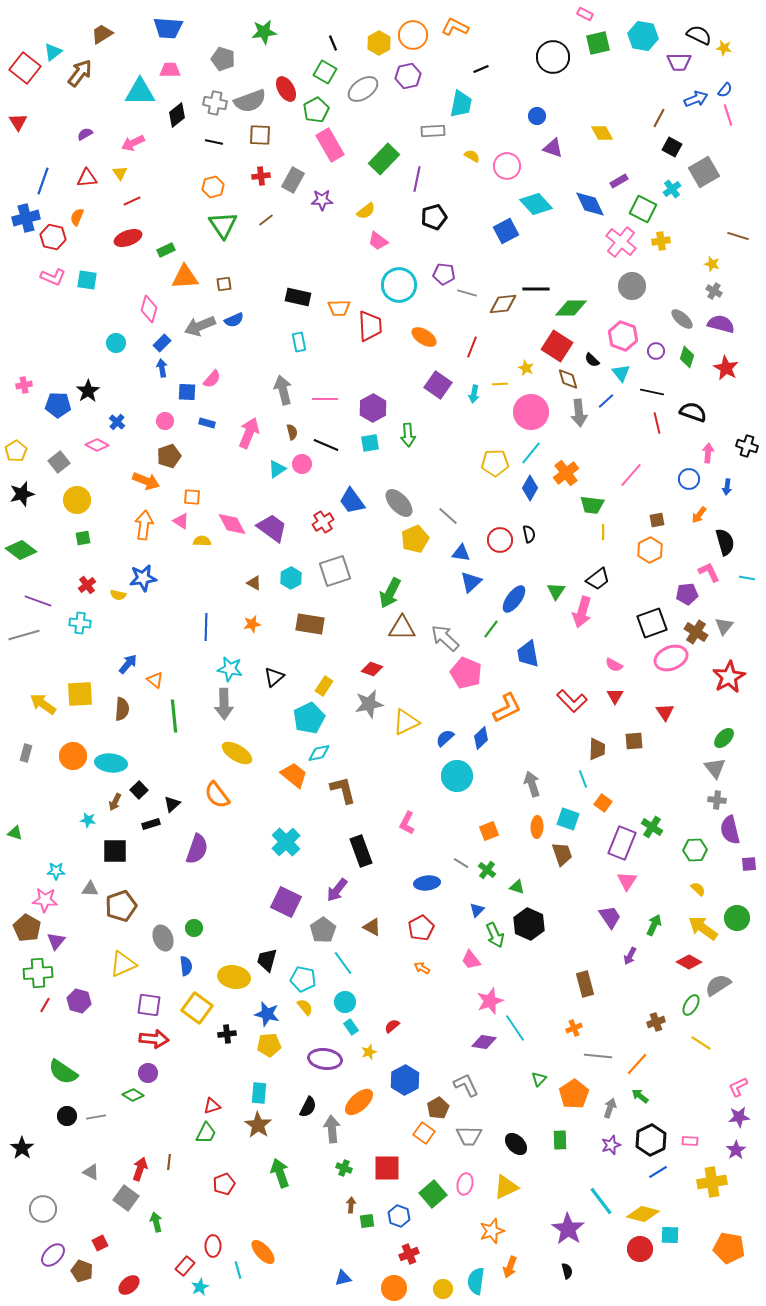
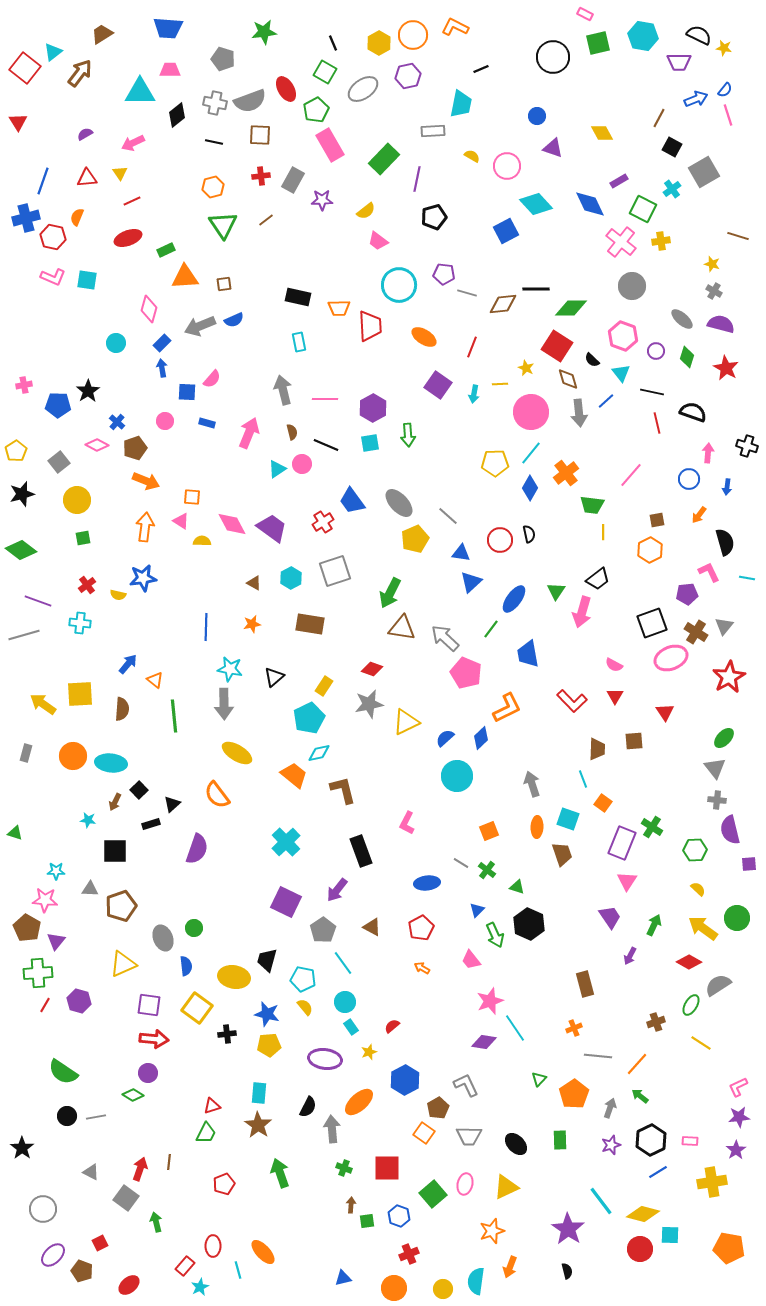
brown pentagon at (169, 456): moved 34 px left, 8 px up
orange arrow at (144, 525): moved 1 px right, 2 px down
brown triangle at (402, 628): rotated 8 degrees clockwise
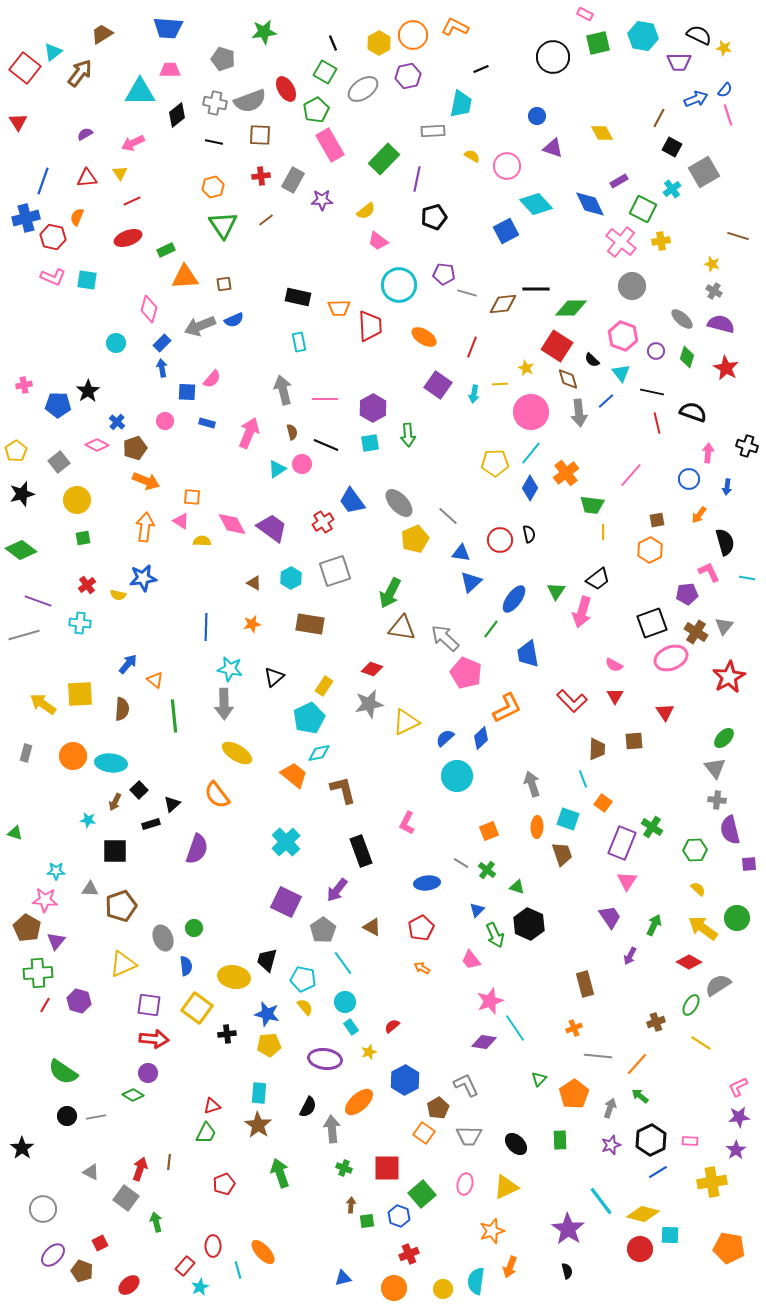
green square at (433, 1194): moved 11 px left
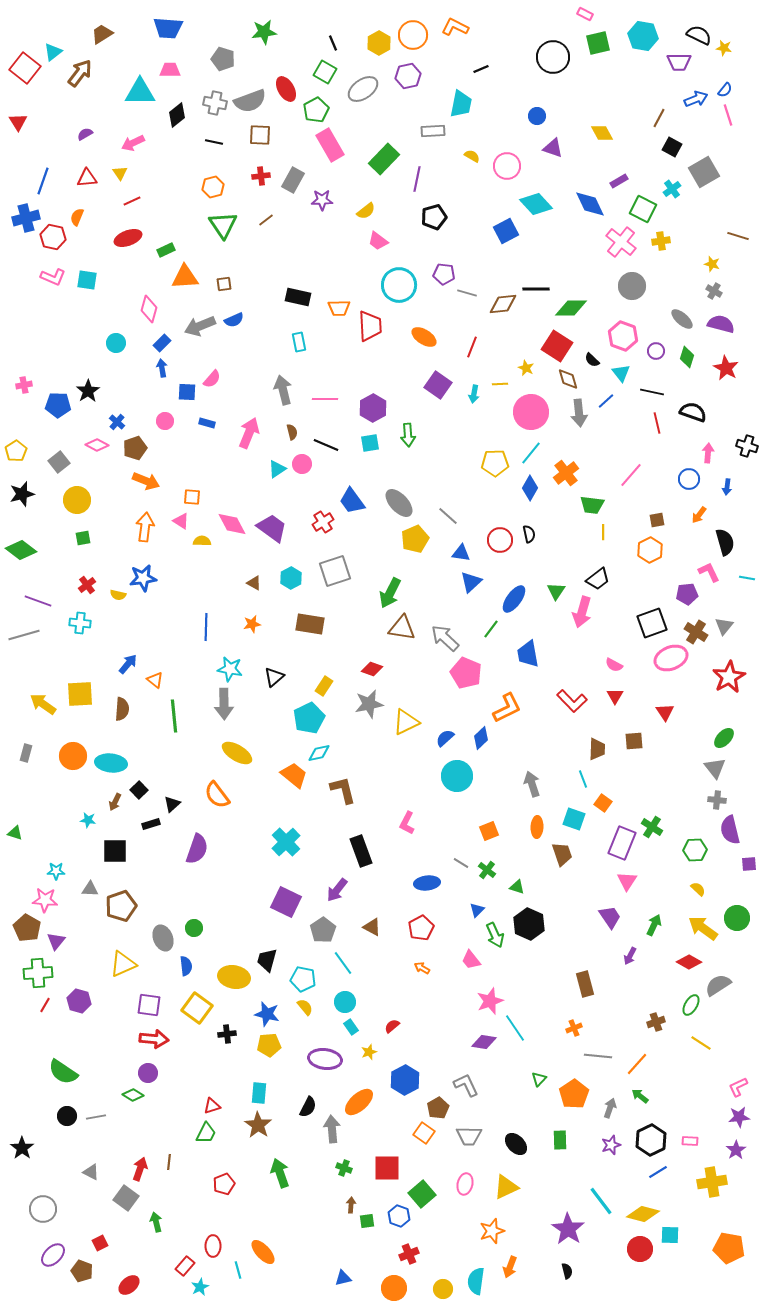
cyan square at (568, 819): moved 6 px right
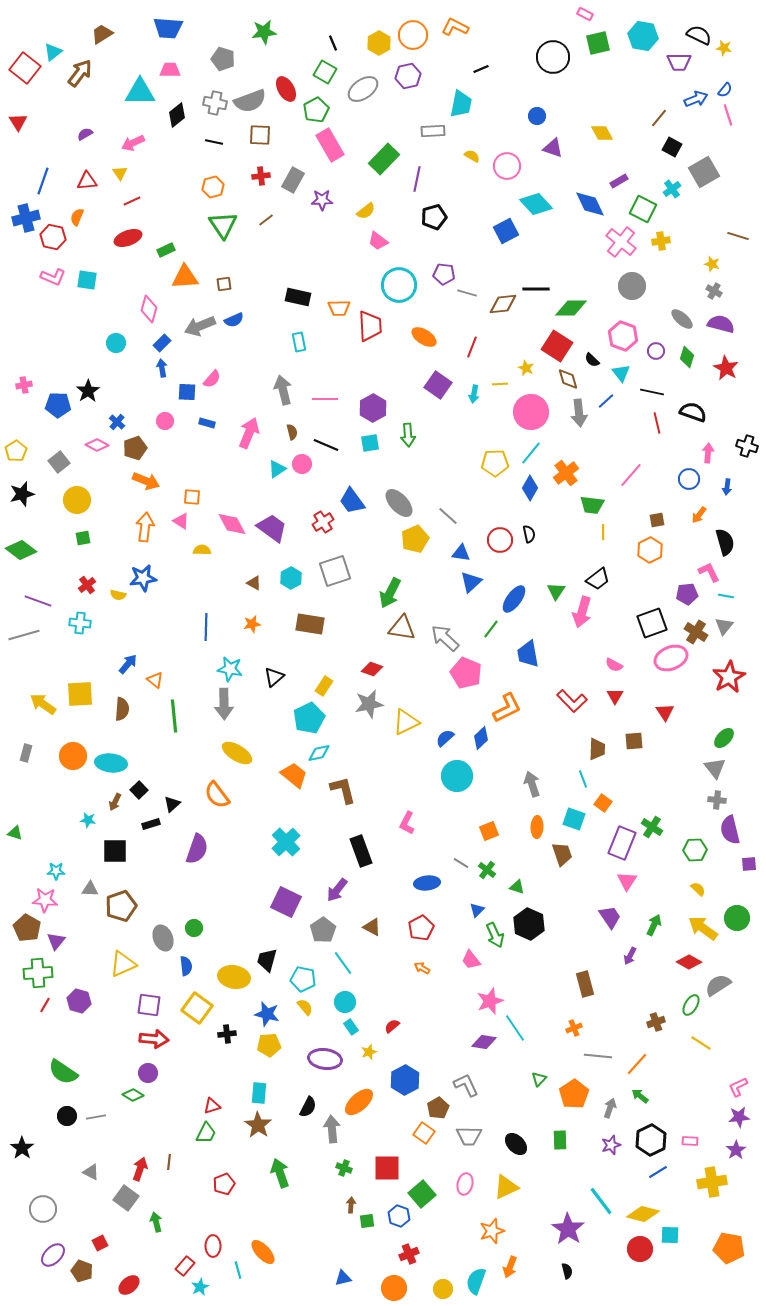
brown line at (659, 118): rotated 12 degrees clockwise
red triangle at (87, 178): moved 3 px down
yellow semicircle at (202, 541): moved 9 px down
cyan line at (747, 578): moved 21 px left, 18 px down
cyan semicircle at (476, 1281): rotated 12 degrees clockwise
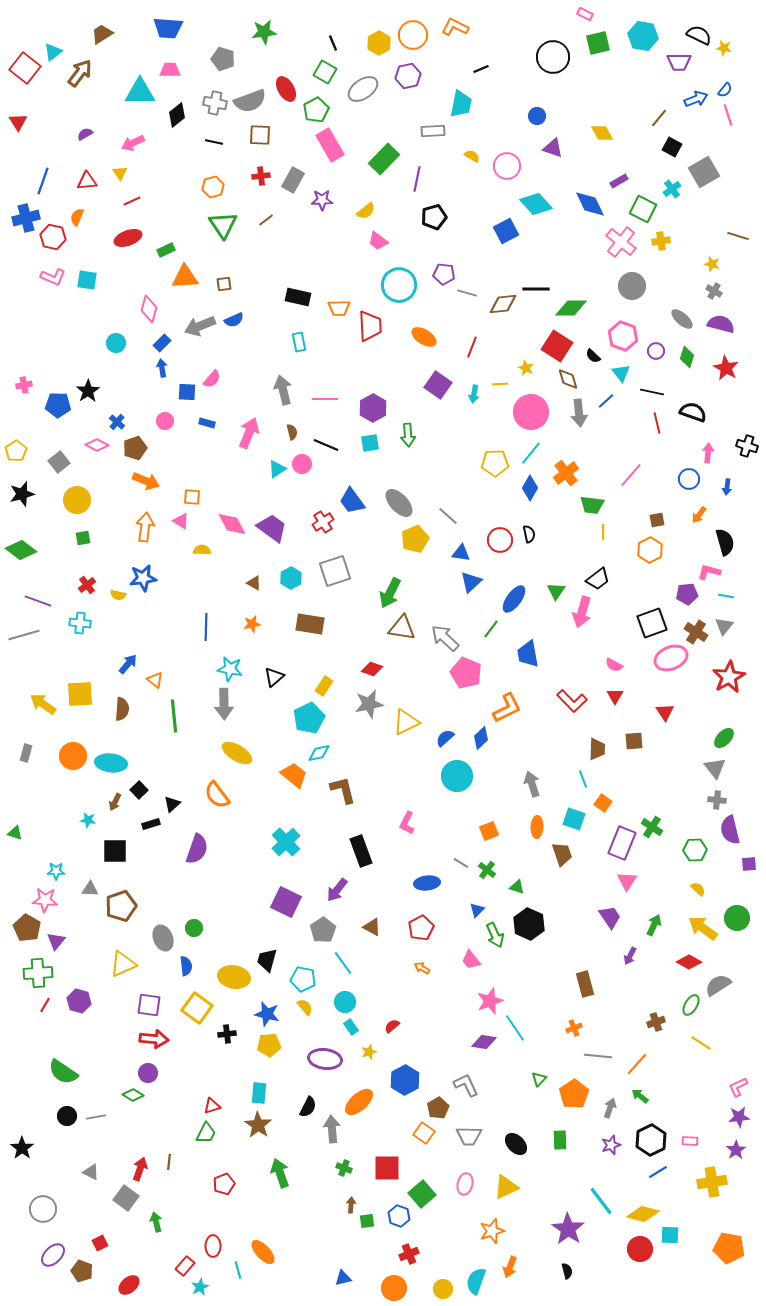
black semicircle at (592, 360): moved 1 px right, 4 px up
pink L-shape at (709, 572): rotated 50 degrees counterclockwise
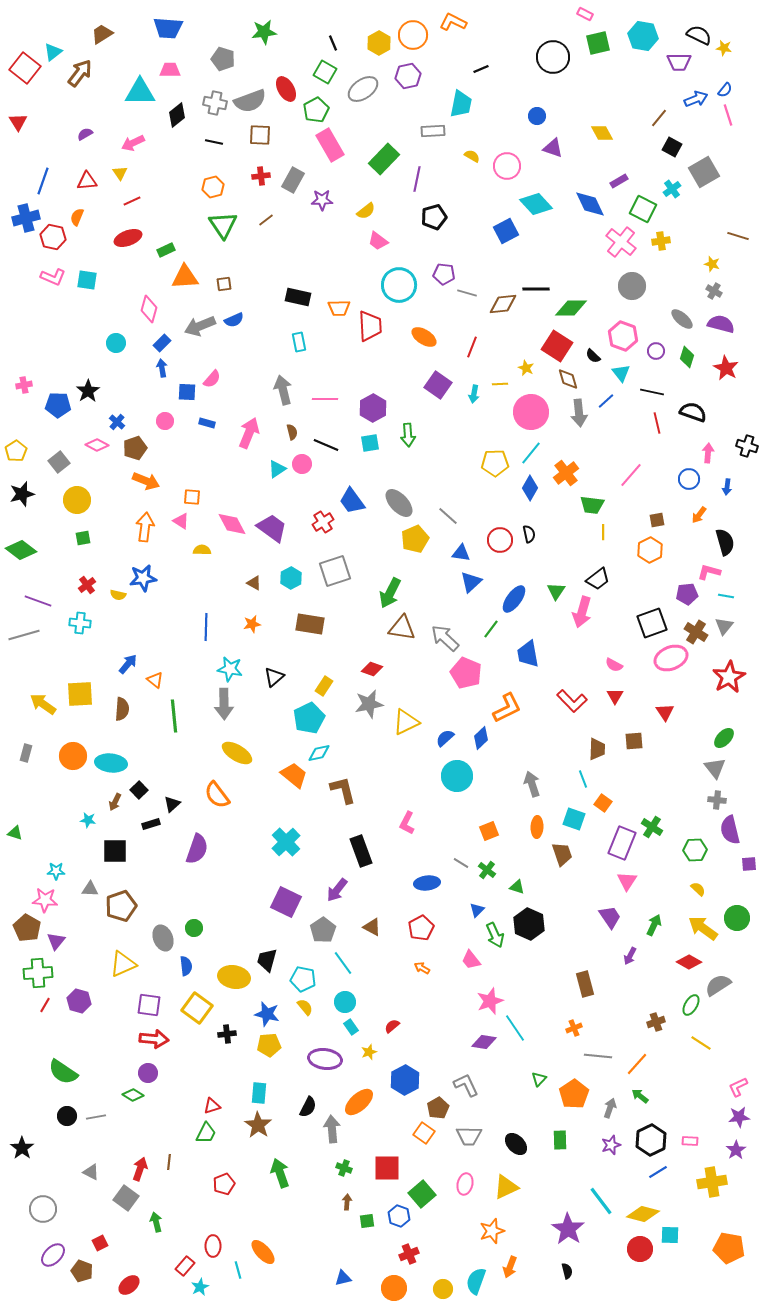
orange L-shape at (455, 27): moved 2 px left, 5 px up
brown arrow at (351, 1205): moved 4 px left, 3 px up
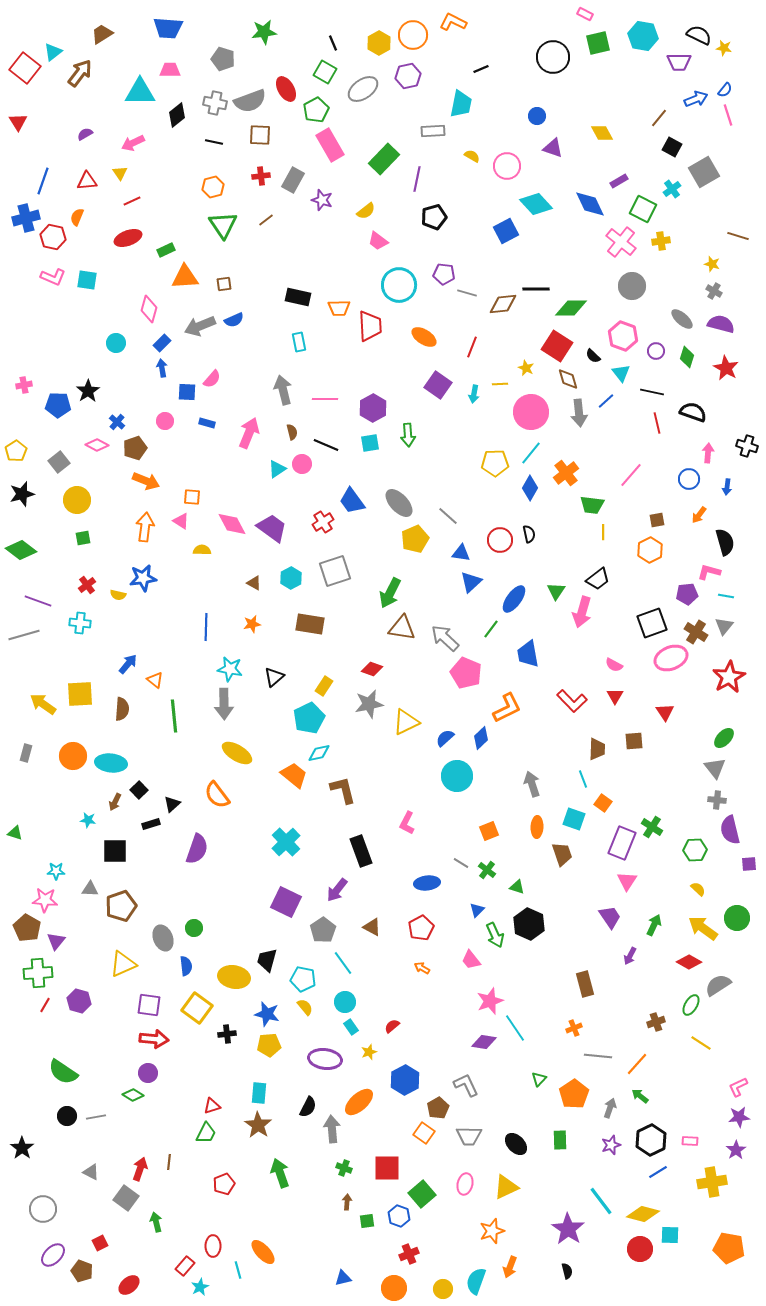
purple star at (322, 200): rotated 20 degrees clockwise
